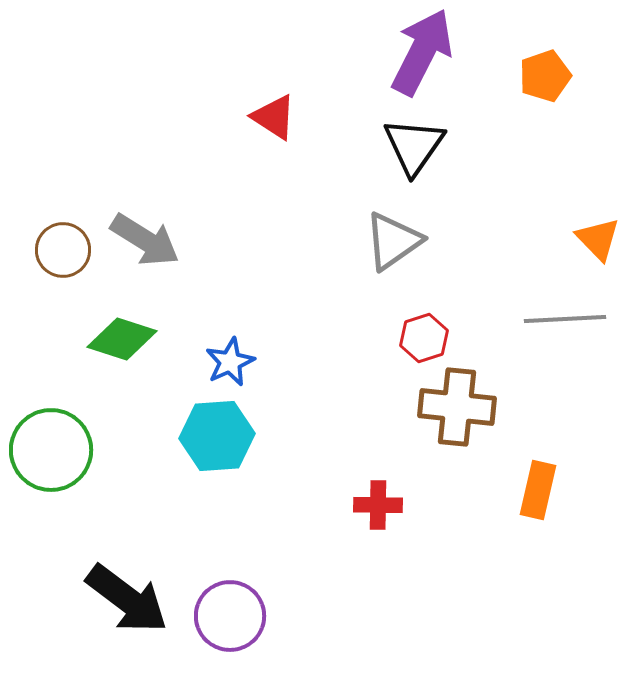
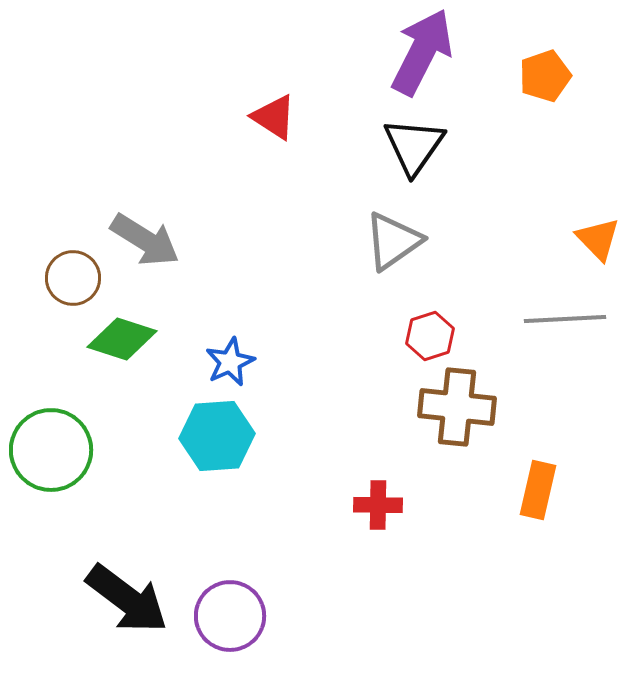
brown circle: moved 10 px right, 28 px down
red hexagon: moved 6 px right, 2 px up
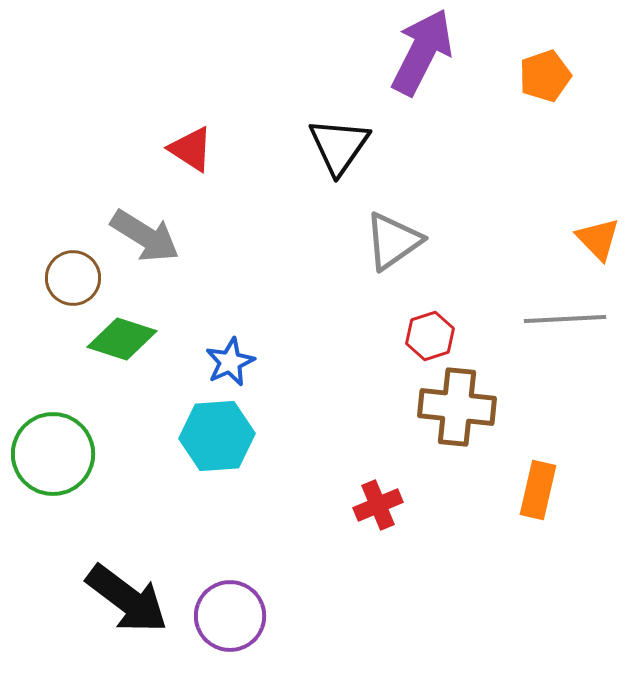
red triangle: moved 83 px left, 32 px down
black triangle: moved 75 px left
gray arrow: moved 4 px up
green circle: moved 2 px right, 4 px down
red cross: rotated 24 degrees counterclockwise
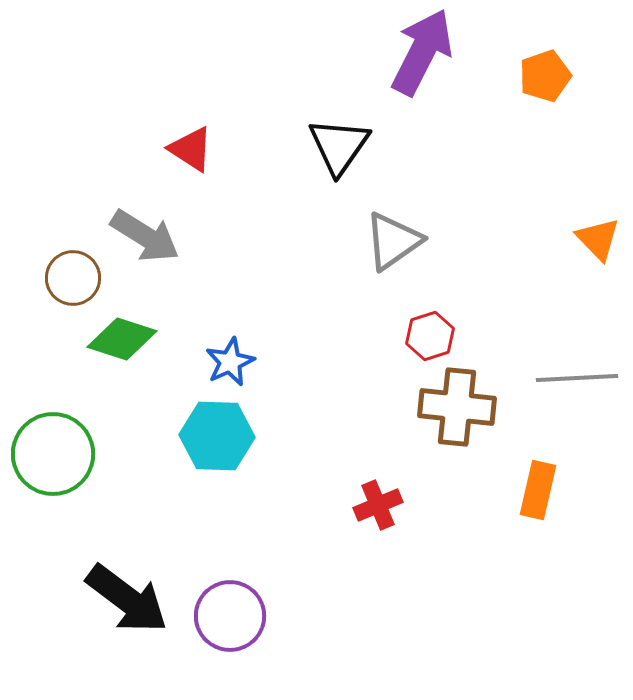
gray line: moved 12 px right, 59 px down
cyan hexagon: rotated 6 degrees clockwise
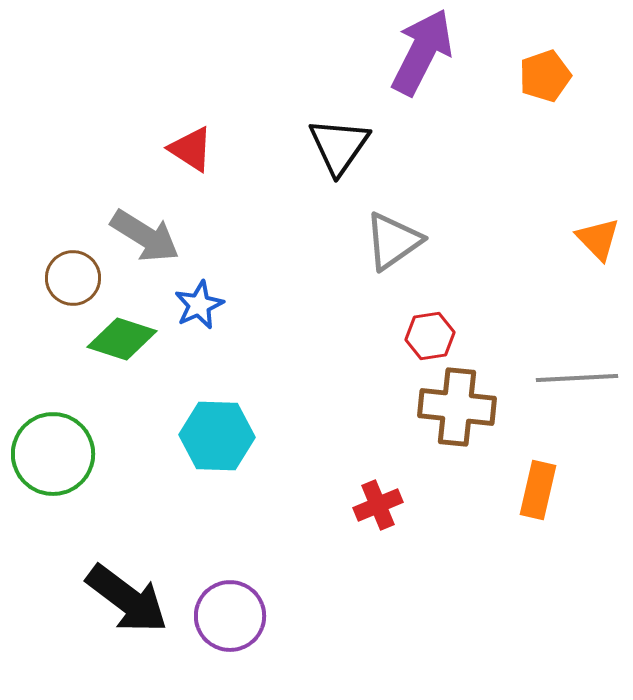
red hexagon: rotated 9 degrees clockwise
blue star: moved 31 px left, 57 px up
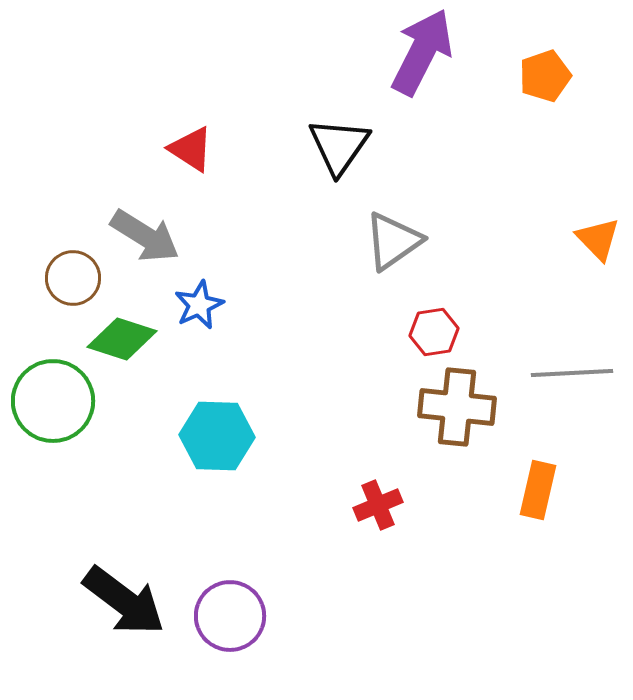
red hexagon: moved 4 px right, 4 px up
gray line: moved 5 px left, 5 px up
green circle: moved 53 px up
black arrow: moved 3 px left, 2 px down
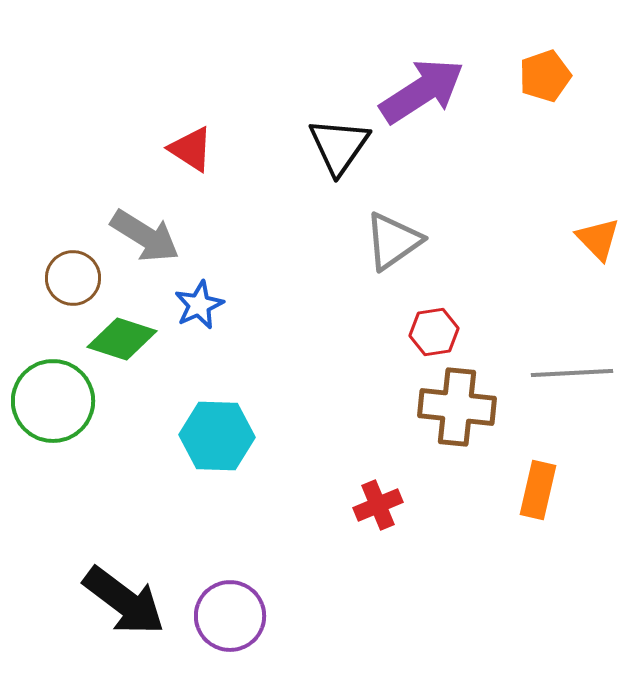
purple arrow: moved 39 px down; rotated 30 degrees clockwise
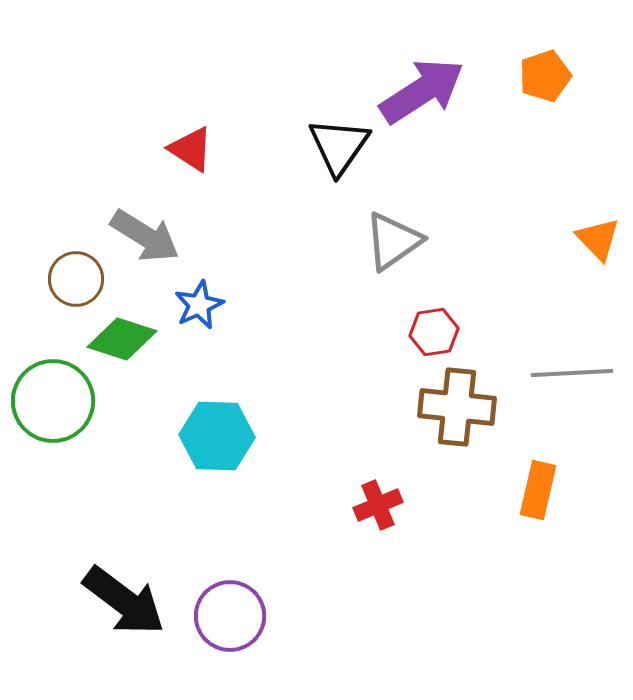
brown circle: moved 3 px right, 1 px down
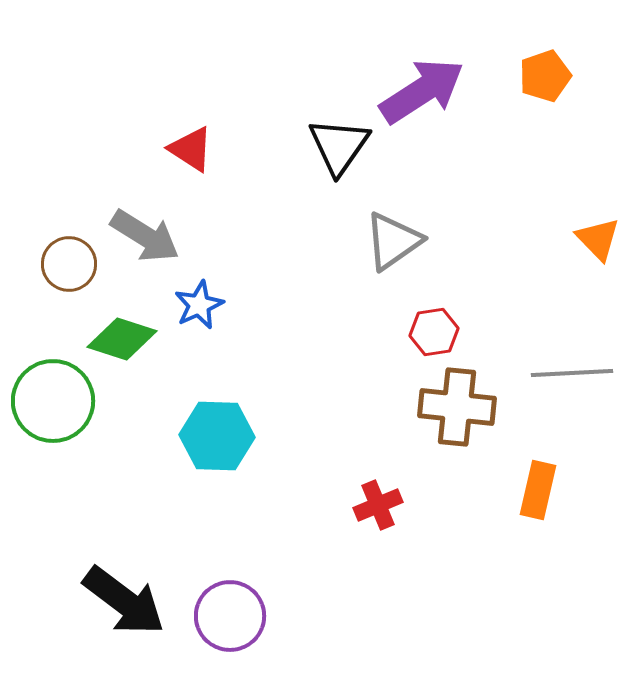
brown circle: moved 7 px left, 15 px up
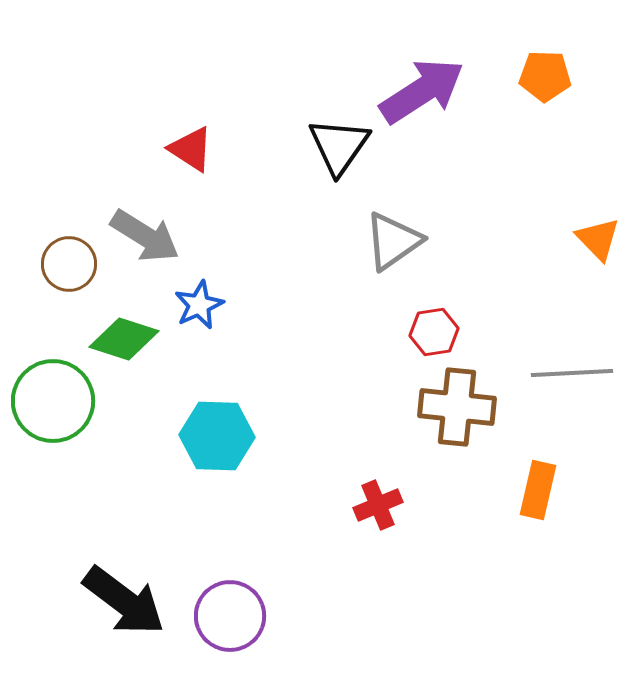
orange pentagon: rotated 21 degrees clockwise
green diamond: moved 2 px right
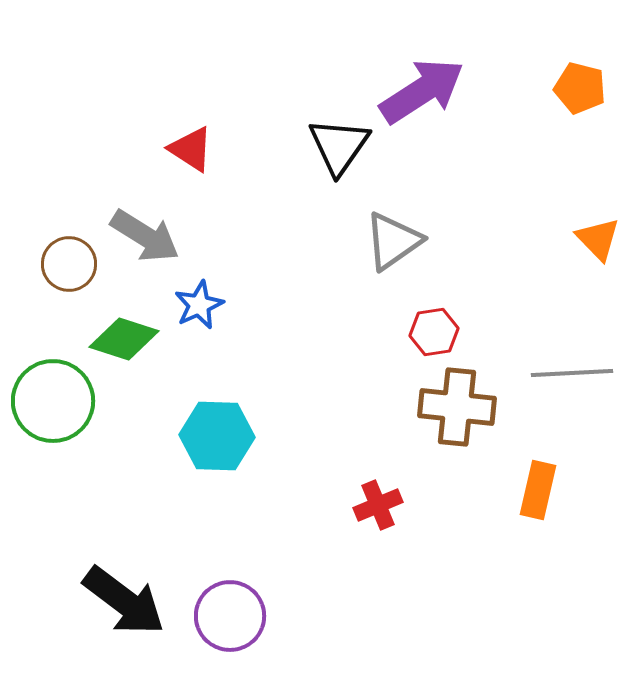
orange pentagon: moved 35 px right, 12 px down; rotated 12 degrees clockwise
